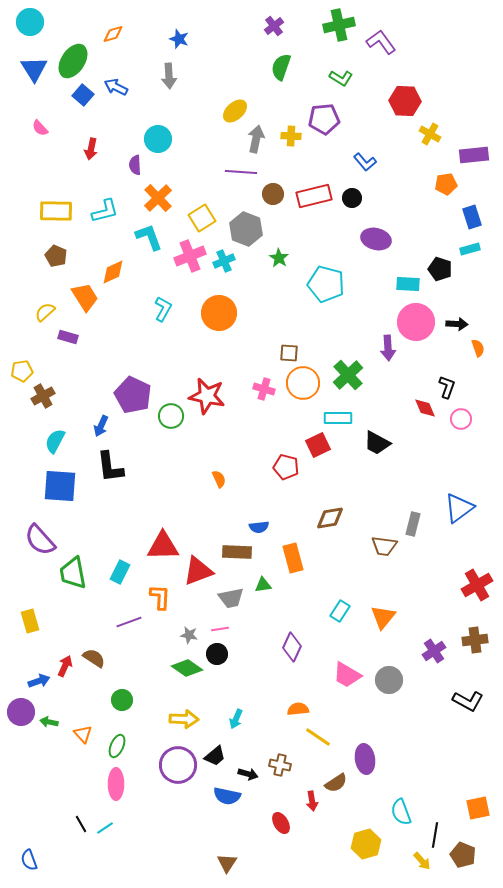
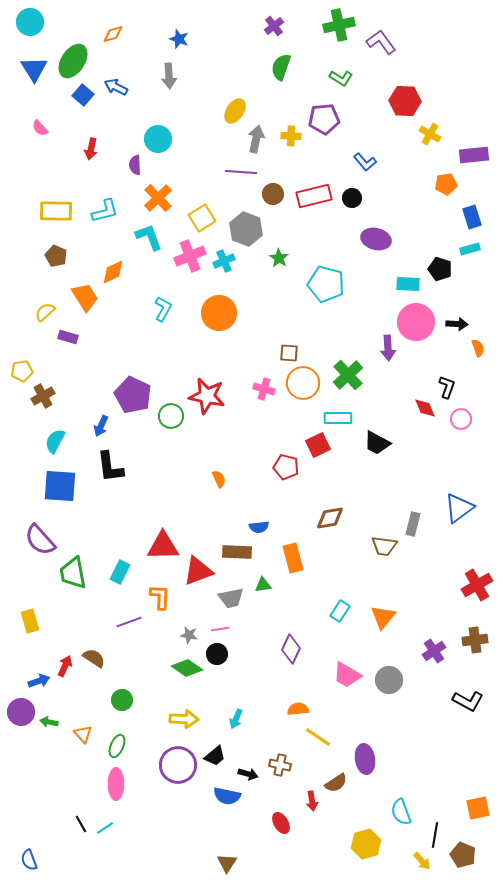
yellow ellipse at (235, 111): rotated 15 degrees counterclockwise
purple diamond at (292, 647): moved 1 px left, 2 px down
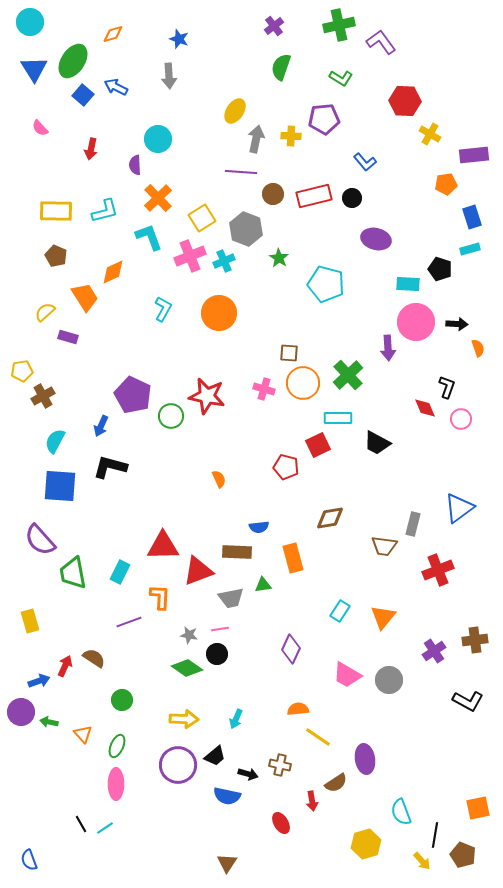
black L-shape at (110, 467): rotated 112 degrees clockwise
red cross at (477, 585): moved 39 px left, 15 px up; rotated 8 degrees clockwise
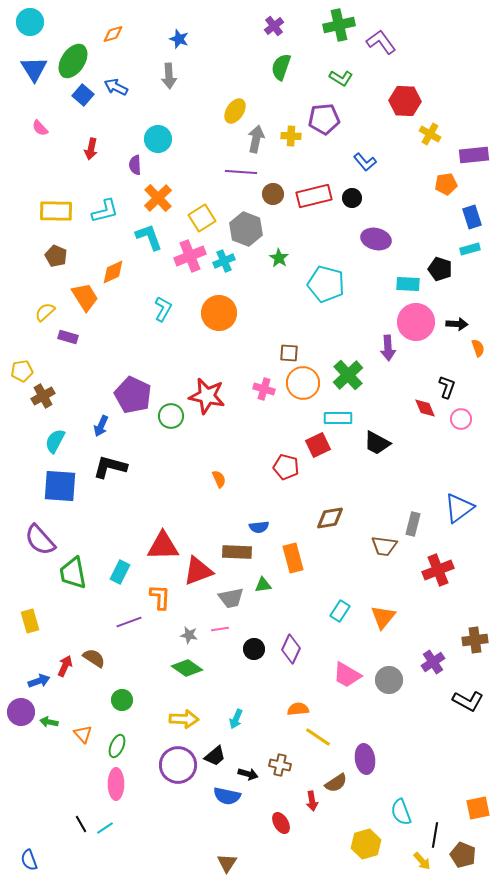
purple cross at (434, 651): moved 1 px left, 11 px down
black circle at (217, 654): moved 37 px right, 5 px up
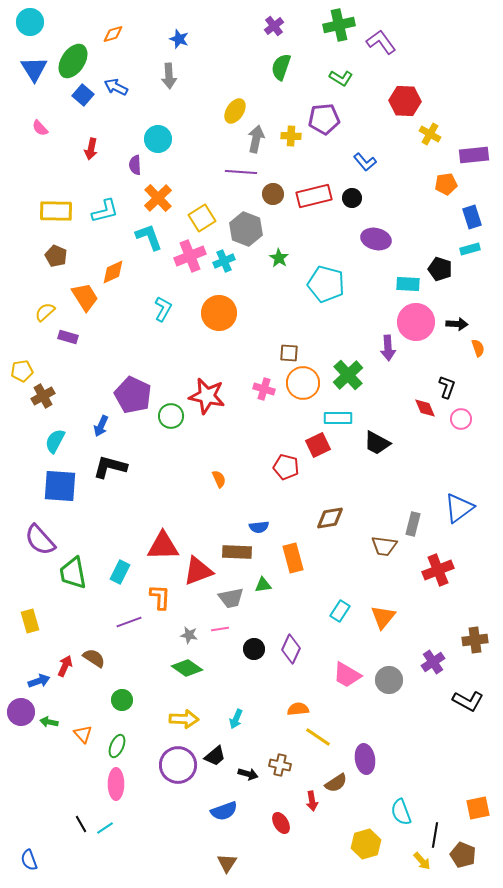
blue semicircle at (227, 796): moved 3 px left, 15 px down; rotated 32 degrees counterclockwise
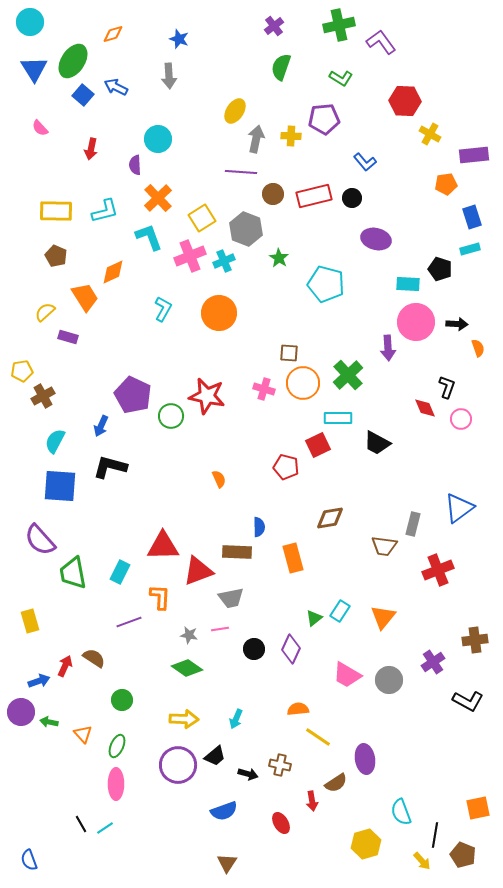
blue semicircle at (259, 527): rotated 84 degrees counterclockwise
green triangle at (263, 585): moved 51 px right, 33 px down; rotated 30 degrees counterclockwise
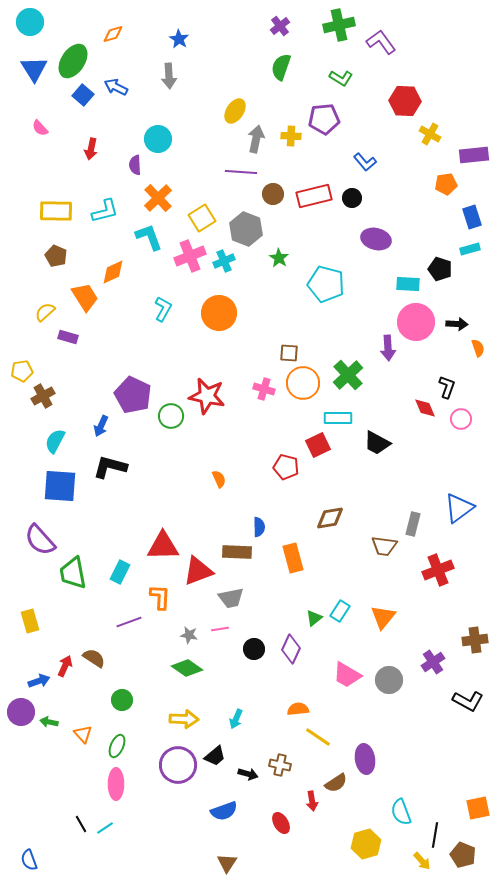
purple cross at (274, 26): moved 6 px right
blue star at (179, 39): rotated 12 degrees clockwise
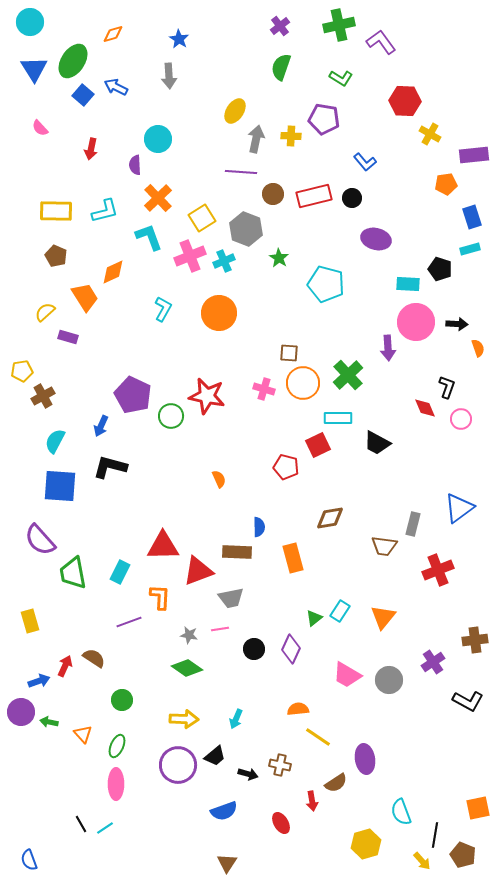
purple pentagon at (324, 119): rotated 16 degrees clockwise
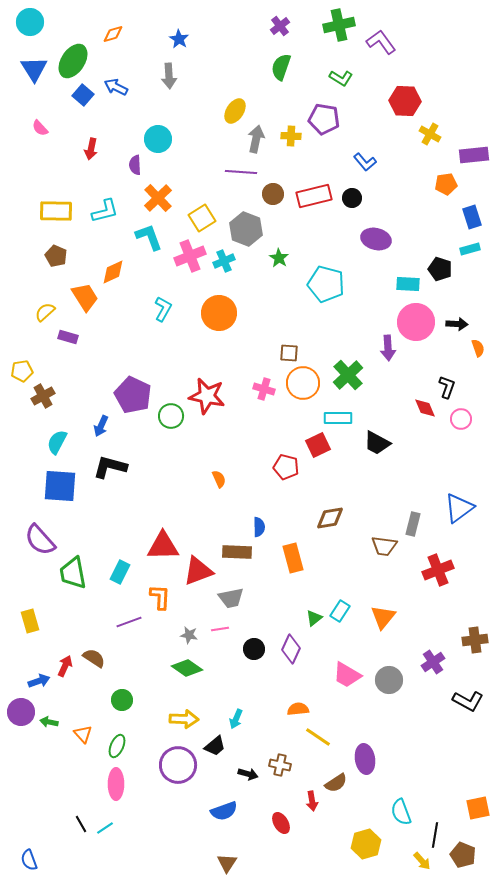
cyan semicircle at (55, 441): moved 2 px right, 1 px down
black trapezoid at (215, 756): moved 10 px up
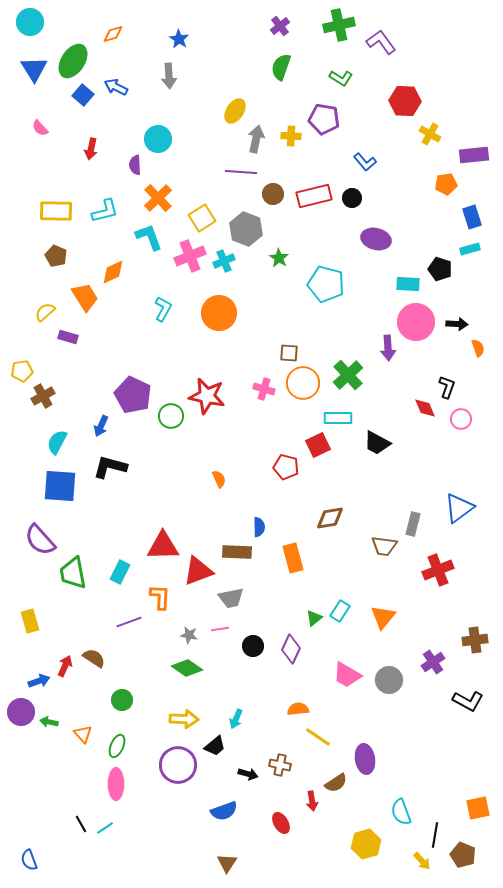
black circle at (254, 649): moved 1 px left, 3 px up
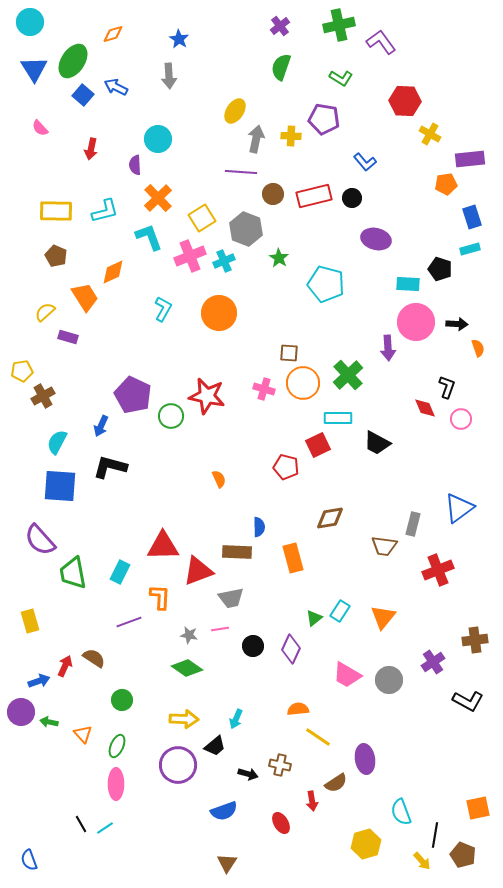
purple rectangle at (474, 155): moved 4 px left, 4 px down
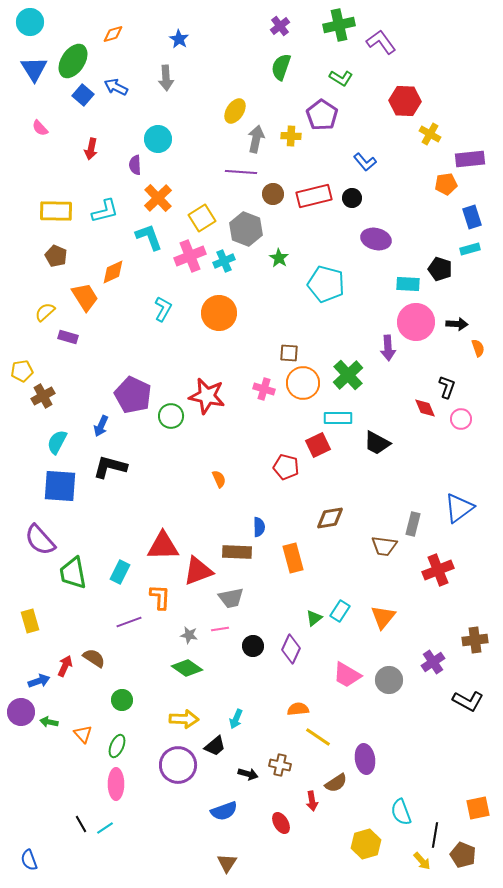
gray arrow at (169, 76): moved 3 px left, 2 px down
purple pentagon at (324, 119): moved 2 px left, 4 px up; rotated 24 degrees clockwise
